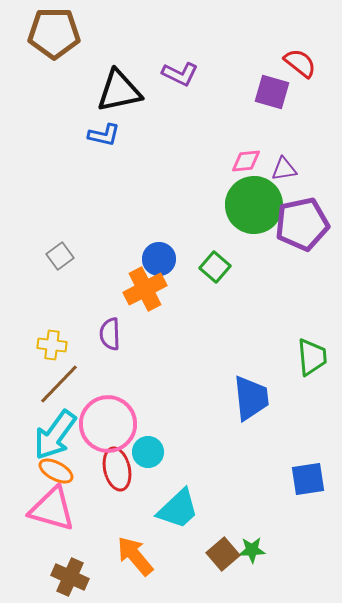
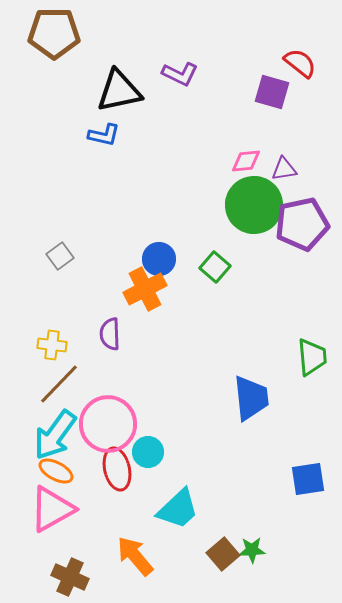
pink triangle: rotated 45 degrees counterclockwise
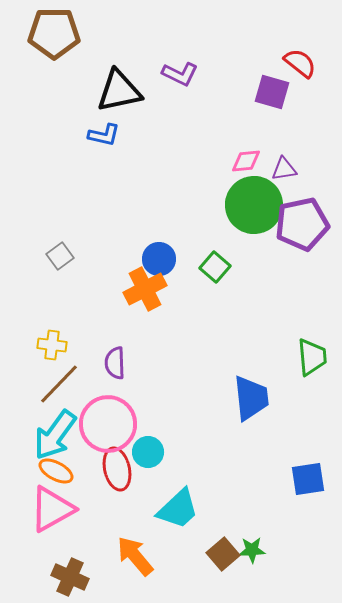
purple semicircle: moved 5 px right, 29 px down
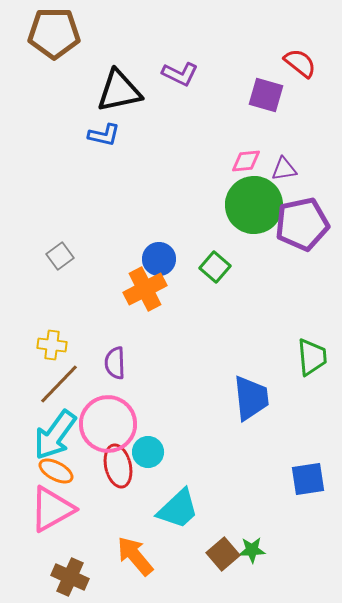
purple square: moved 6 px left, 3 px down
red ellipse: moved 1 px right, 3 px up
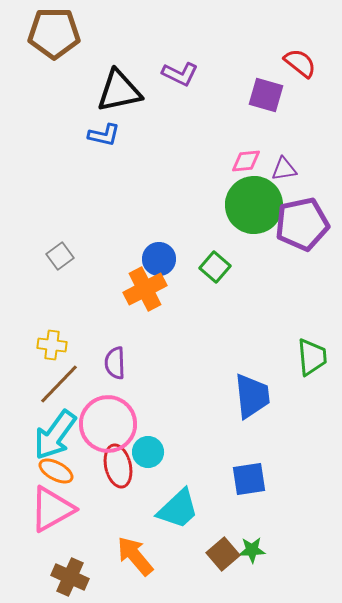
blue trapezoid: moved 1 px right, 2 px up
blue square: moved 59 px left
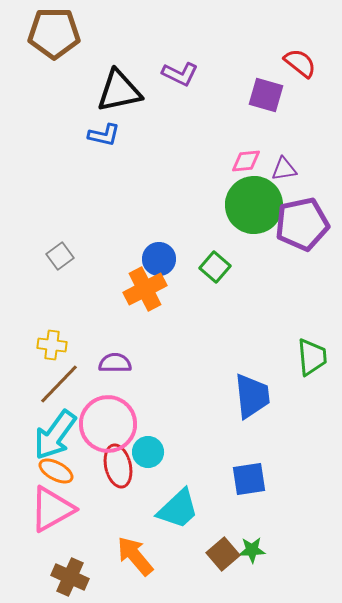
purple semicircle: rotated 92 degrees clockwise
